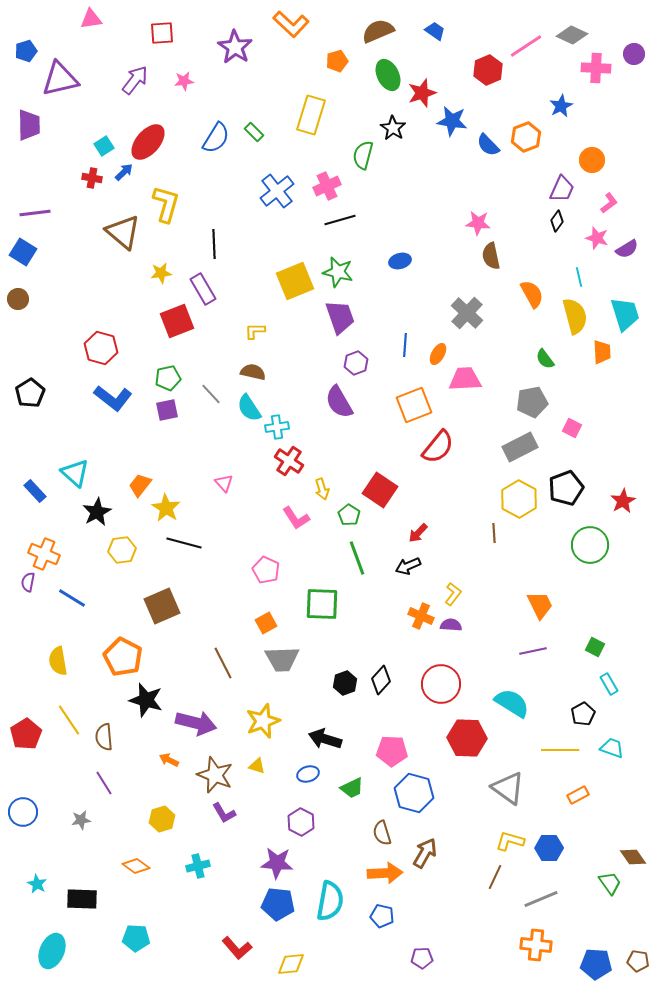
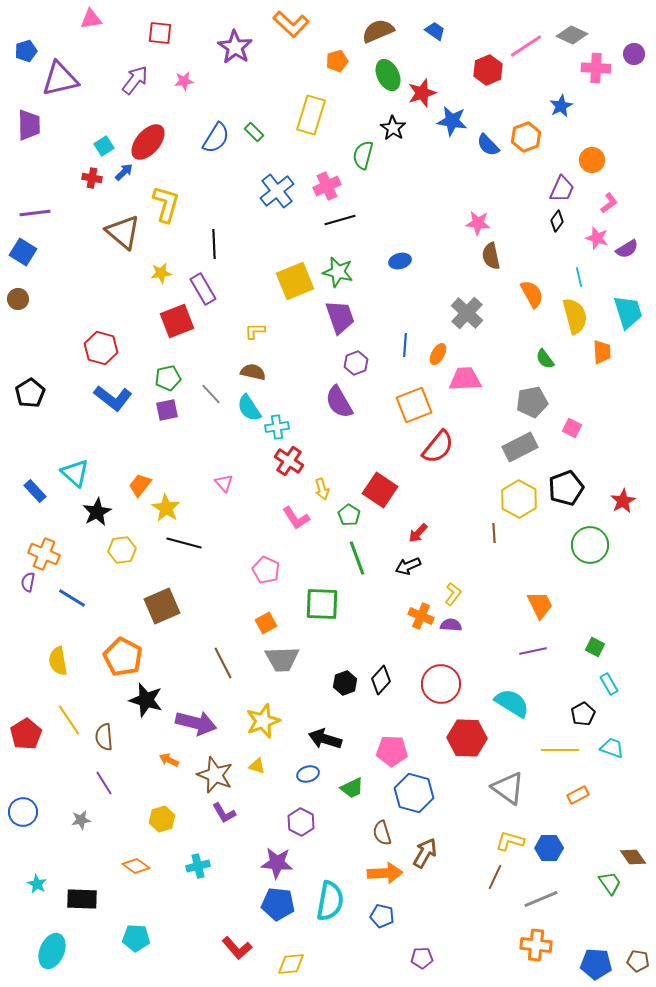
red square at (162, 33): moved 2 px left; rotated 10 degrees clockwise
cyan trapezoid at (625, 314): moved 3 px right, 2 px up
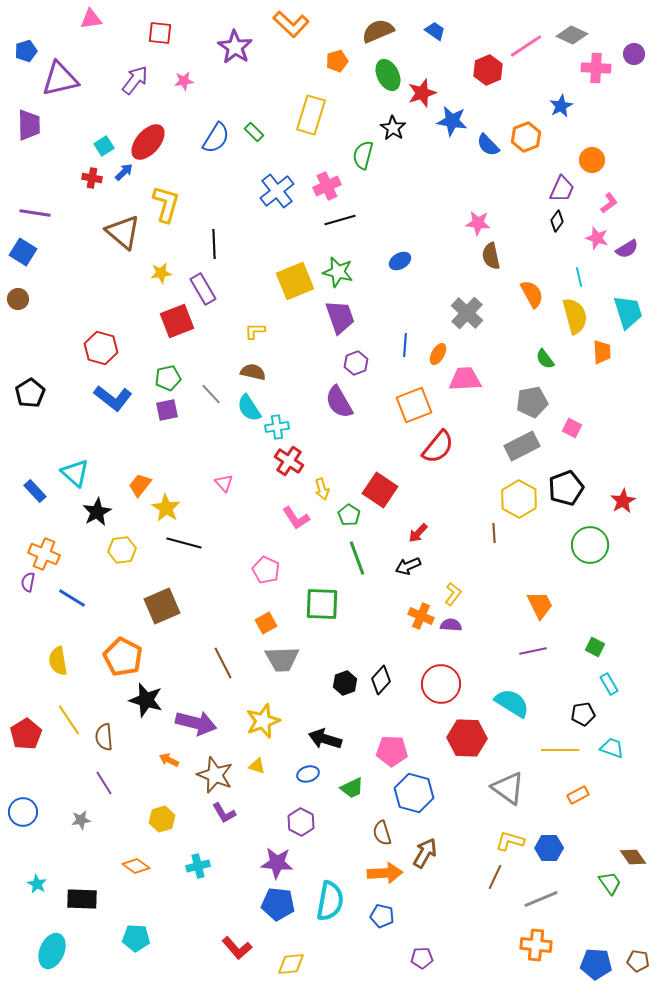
purple line at (35, 213): rotated 16 degrees clockwise
blue ellipse at (400, 261): rotated 15 degrees counterclockwise
gray rectangle at (520, 447): moved 2 px right, 1 px up
black pentagon at (583, 714): rotated 20 degrees clockwise
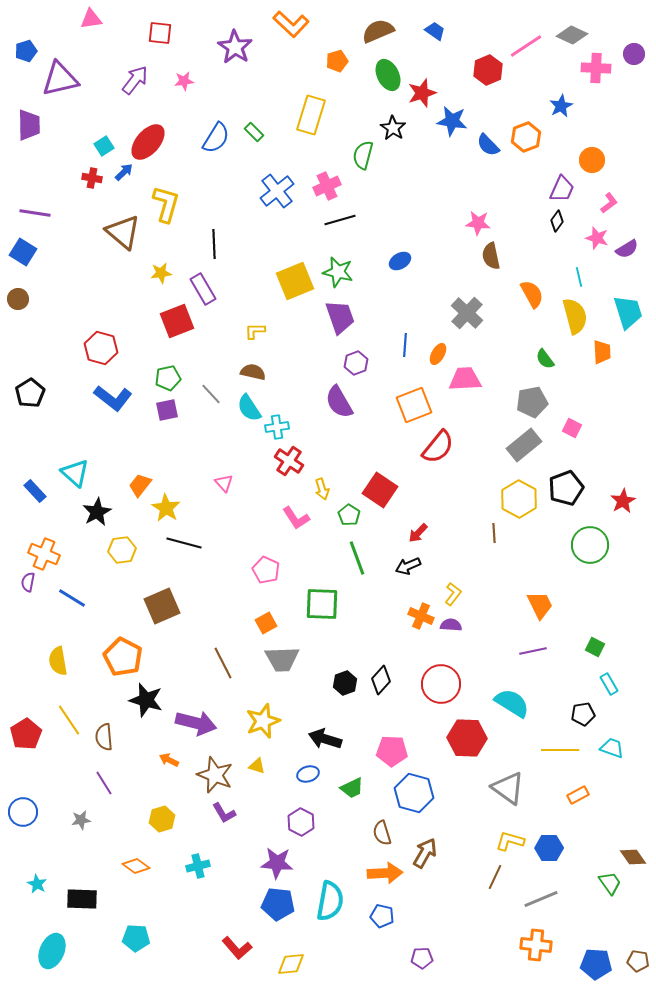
gray rectangle at (522, 446): moved 2 px right, 1 px up; rotated 12 degrees counterclockwise
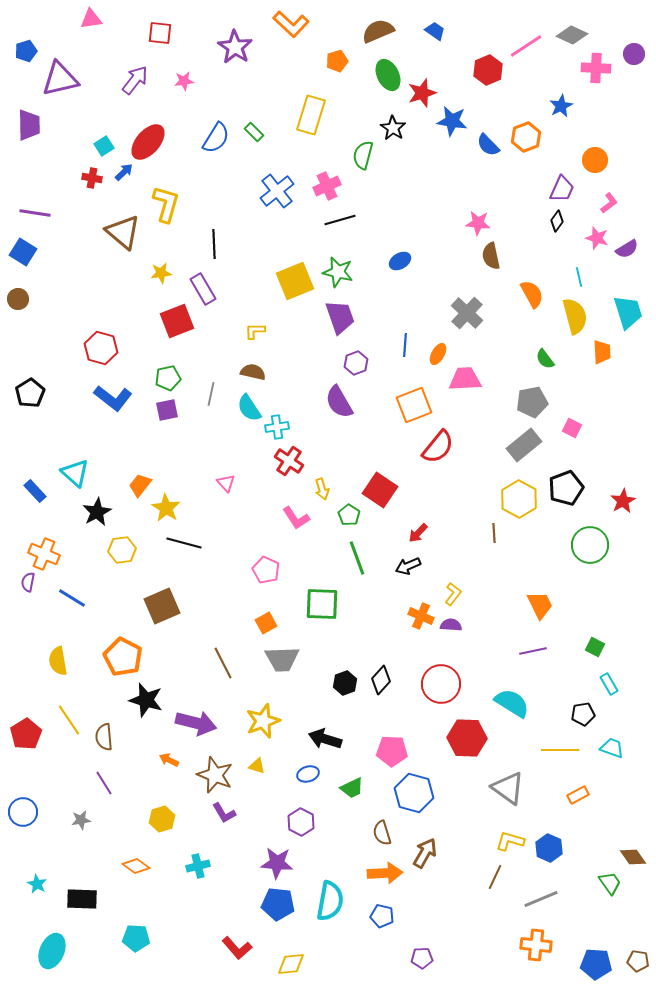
orange circle at (592, 160): moved 3 px right
gray line at (211, 394): rotated 55 degrees clockwise
pink triangle at (224, 483): moved 2 px right
blue hexagon at (549, 848): rotated 24 degrees clockwise
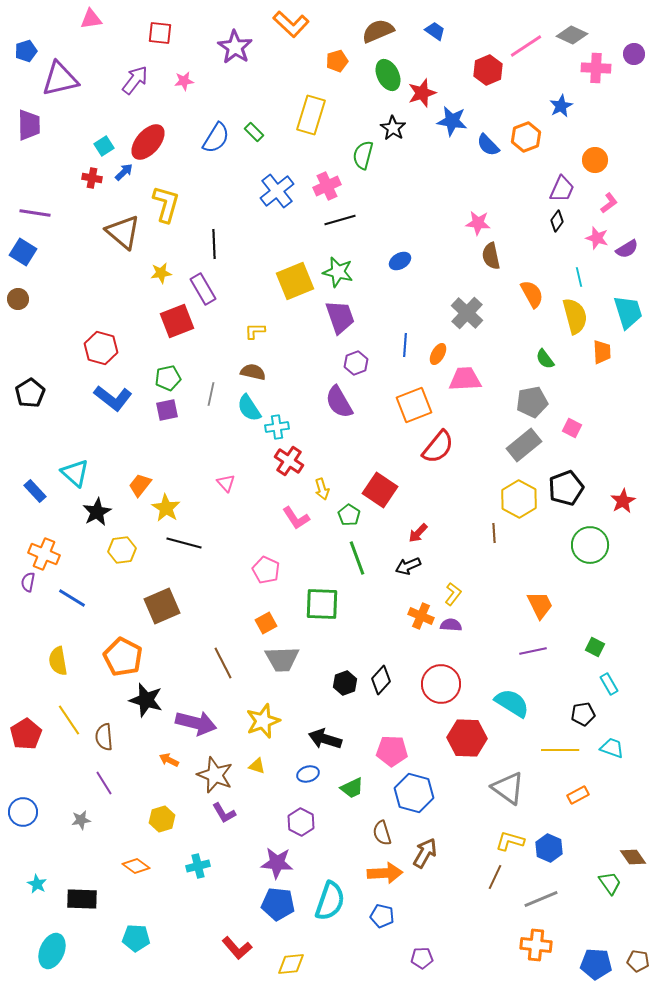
cyan semicircle at (330, 901): rotated 9 degrees clockwise
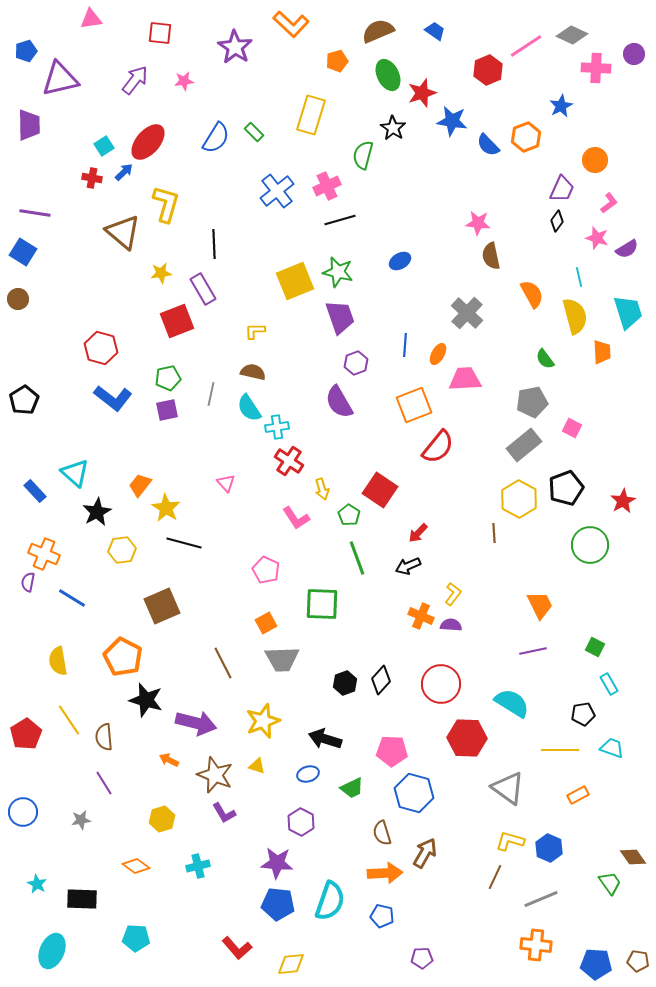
black pentagon at (30, 393): moved 6 px left, 7 px down
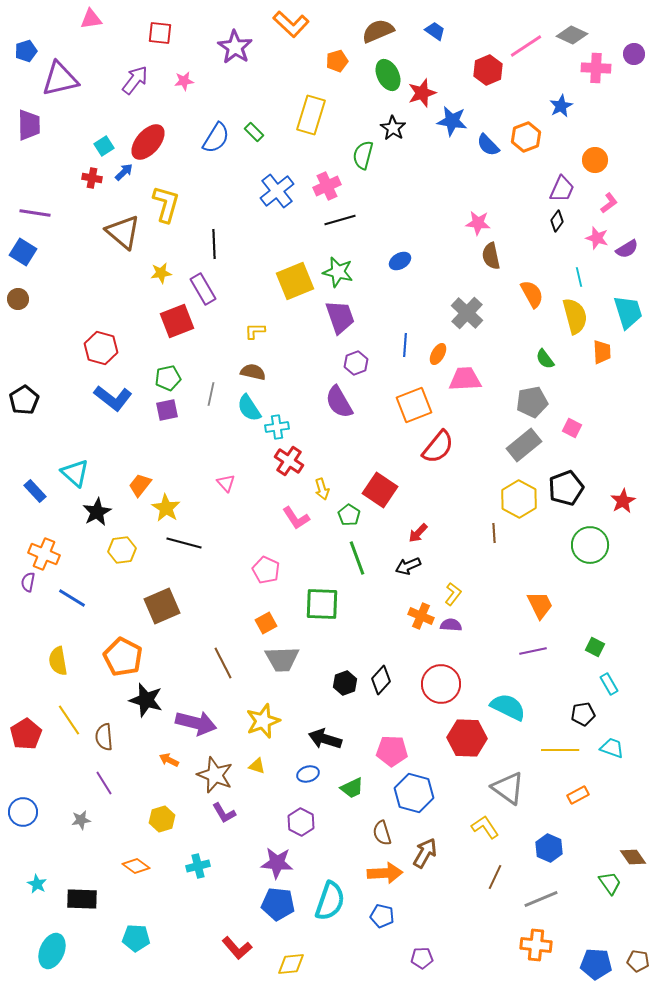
cyan semicircle at (512, 703): moved 4 px left, 4 px down; rotated 6 degrees counterclockwise
yellow L-shape at (510, 841): moved 25 px left, 14 px up; rotated 40 degrees clockwise
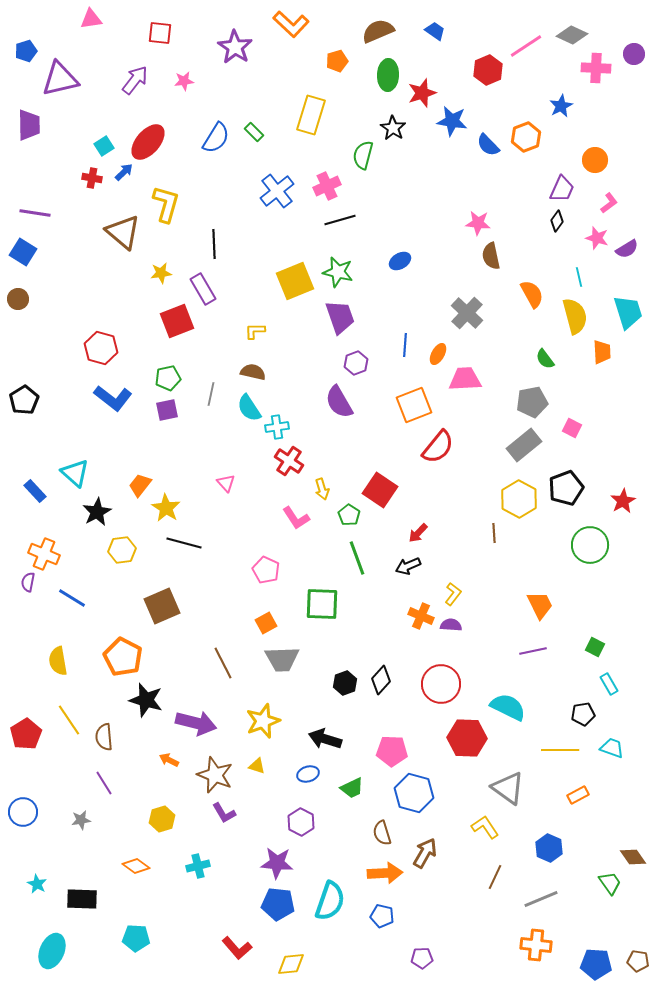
green ellipse at (388, 75): rotated 28 degrees clockwise
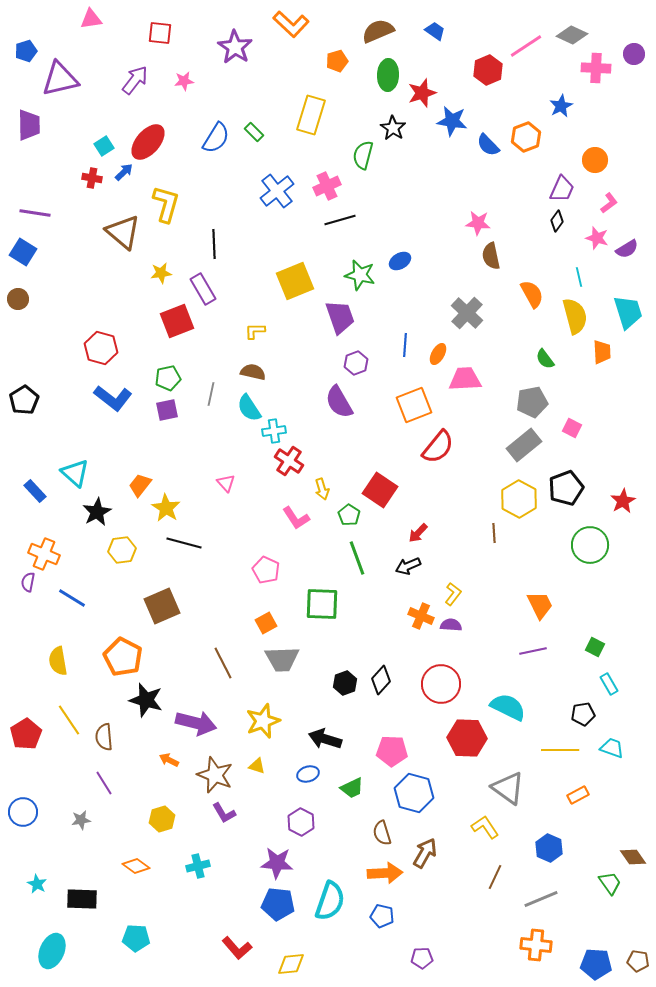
green star at (338, 272): moved 22 px right, 3 px down
cyan cross at (277, 427): moved 3 px left, 4 px down
